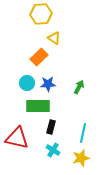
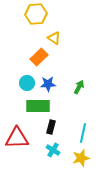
yellow hexagon: moved 5 px left
red triangle: rotated 15 degrees counterclockwise
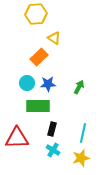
black rectangle: moved 1 px right, 2 px down
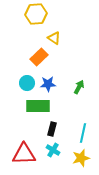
red triangle: moved 7 px right, 16 px down
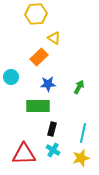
cyan circle: moved 16 px left, 6 px up
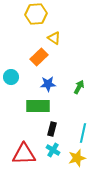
yellow star: moved 4 px left
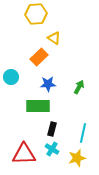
cyan cross: moved 1 px left, 1 px up
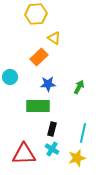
cyan circle: moved 1 px left
